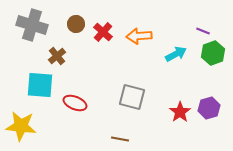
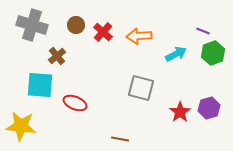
brown circle: moved 1 px down
gray square: moved 9 px right, 9 px up
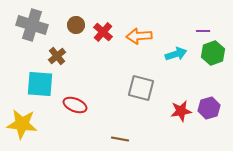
purple line: rotated 24 degrees counterclockwise
cyan arrow: rotated 10 degrees clockwise
cyan square: moved 1 px up
red ellipse: moved 2 px down
red star: moved 1 px right, 1 px up; rotated 25 degrees clockwise
yellow star: moved 1 px right, 2 px up
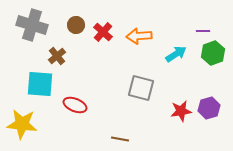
cyan arrow: rotated 15 degrees counterclockwise
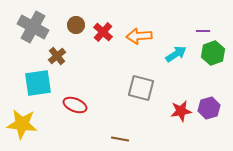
gray cross: moved 1 px right, 2 px down; rotated 12 degrees clockwise
cyan square: moved 2 px left, 1 px up; rotated 12 degrees counterclockwise
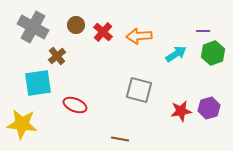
gray square: moved 2 px left, 2 px down
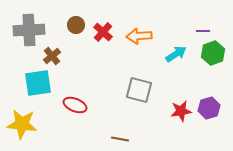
gray cross: moved 4 px left, 3 px down; rotated 32 degrees counterclockwise
brown cross: moved 5 px left
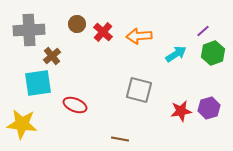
brown circle: moved 1 px right, 1 px up
purple line: rotated 40 degrees counterclockwise
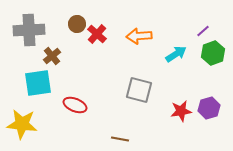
red cross: moved 6 px left, 2 px down
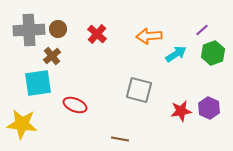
brown circle: moved 19 px left, 5 px down
purple line: moved 1 px left, 1 px up
orange arrow: moved 10 px right
purple hexagon: rotated 20 degrees counterclockwise
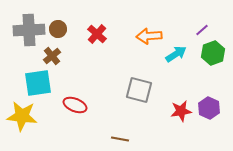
yellow star: moved 8 px up
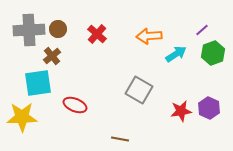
gray square: rotated 16 degrees clockwise
yellow star: moved 1 px down; rotated 8 degrees counterclockwise
